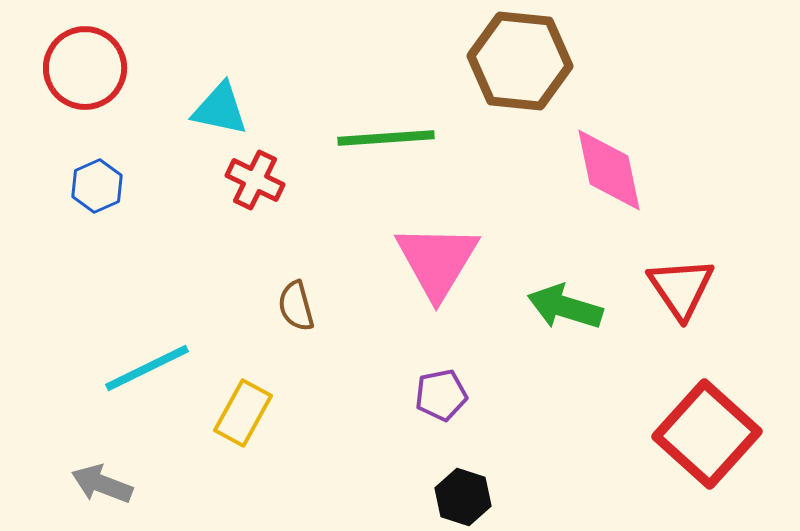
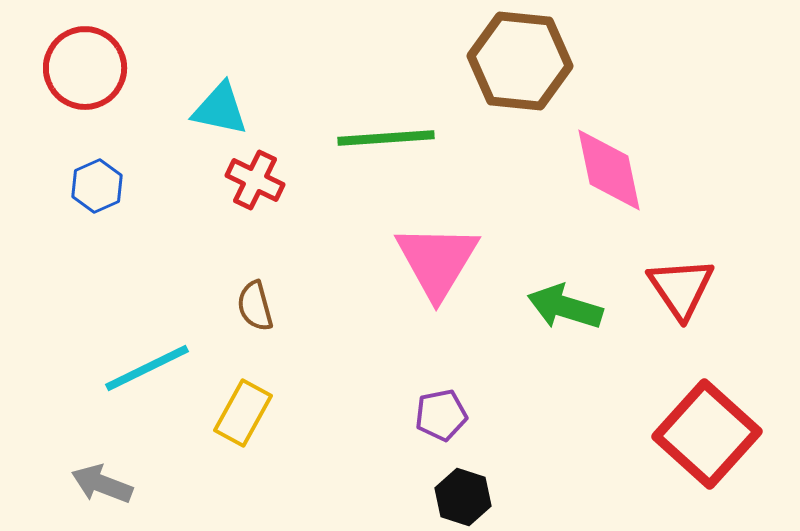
brown semicircle: moved 41 px left
purple pentagon: moved 20 px down
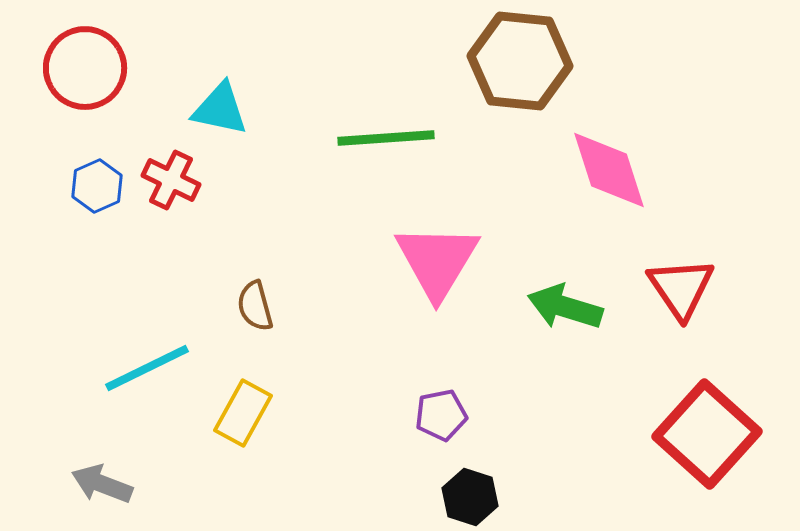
pink diamond: rotated 6 degrees counterclockwise
red cross: moved 84 px left
black hexagon: moved 7 px right
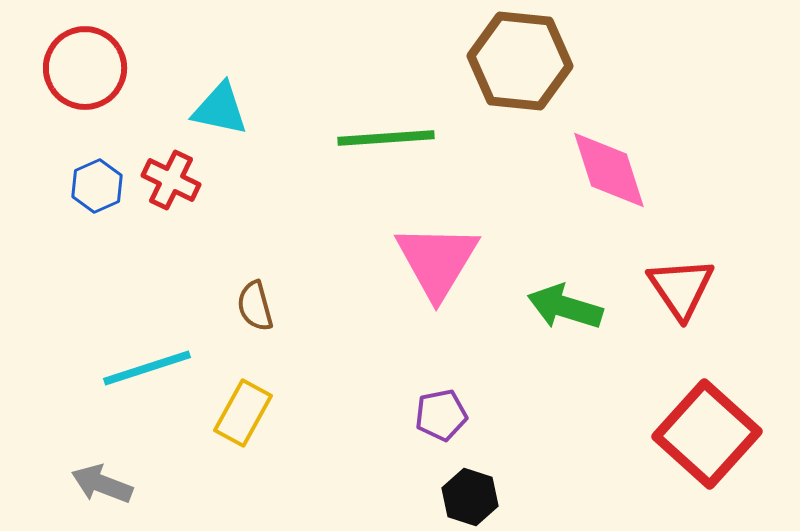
cyan line: rotated 8 degrees clockwise
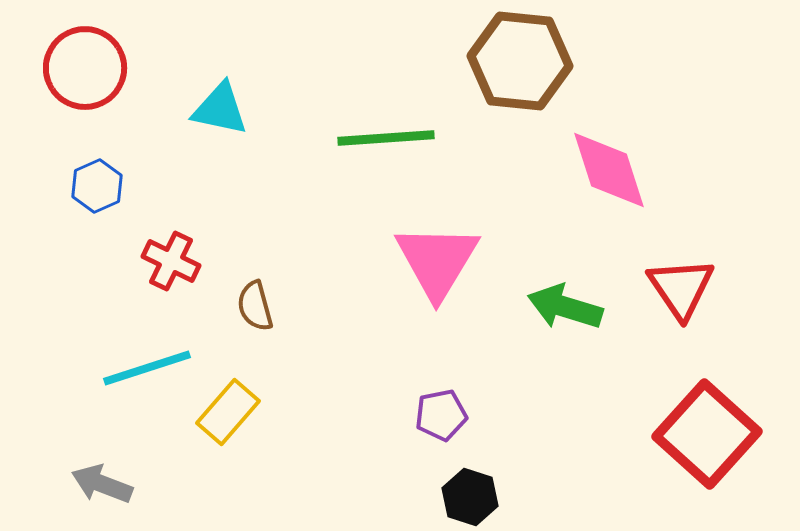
red cross: moved 81 px down
yellow rectangle: moved 15 px left, 1 px up; rotated 12 degrees clockwise
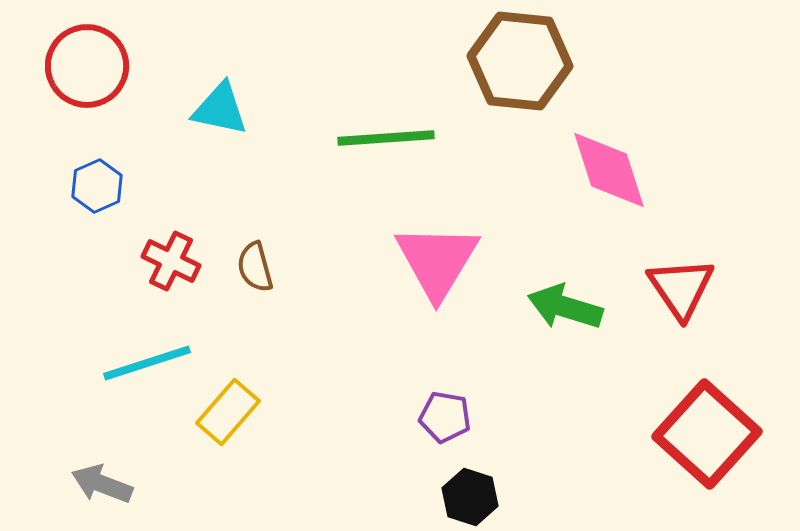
red circle: moved 2 px right, 2 px up
brown semicircle: moved 39 px up
cyan line: moved 5 px up
purple pentagon: moved 4 px right, 2 px down; rotated 21 degrees clockwise
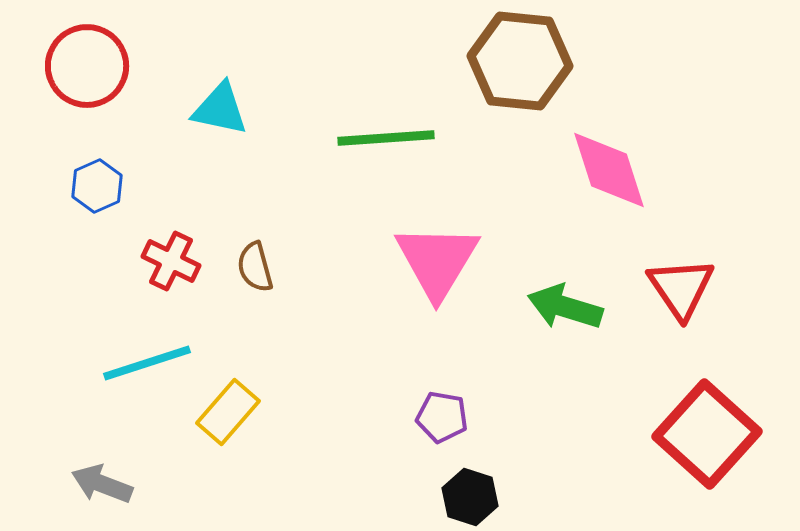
purple pentagon: moved 3 px left
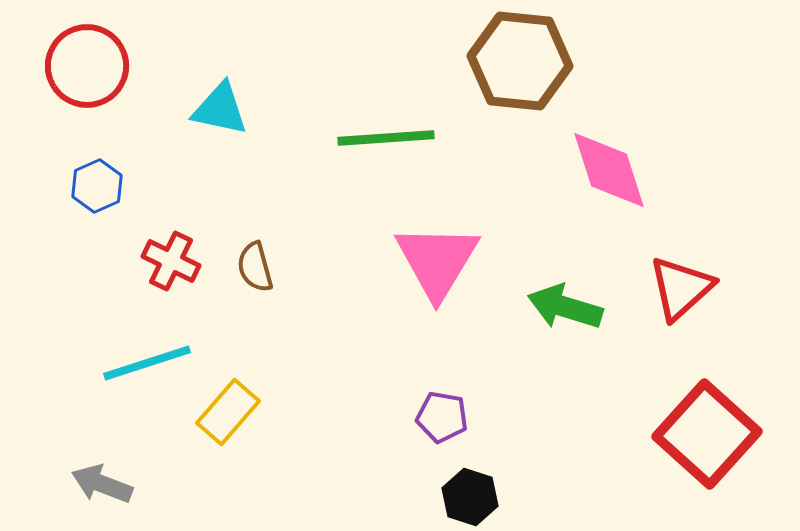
red triangle: rotated 22 degrees clockwise
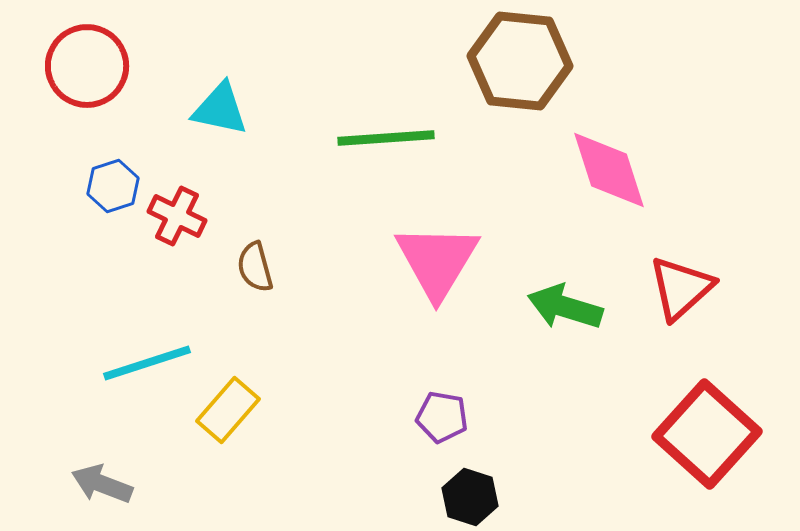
blue hexagon: moved 16 px right; rotated 6 degrees clockwise
red cross: moved 6 px right, 45 px up
yellow rectangle: moved 2 px up
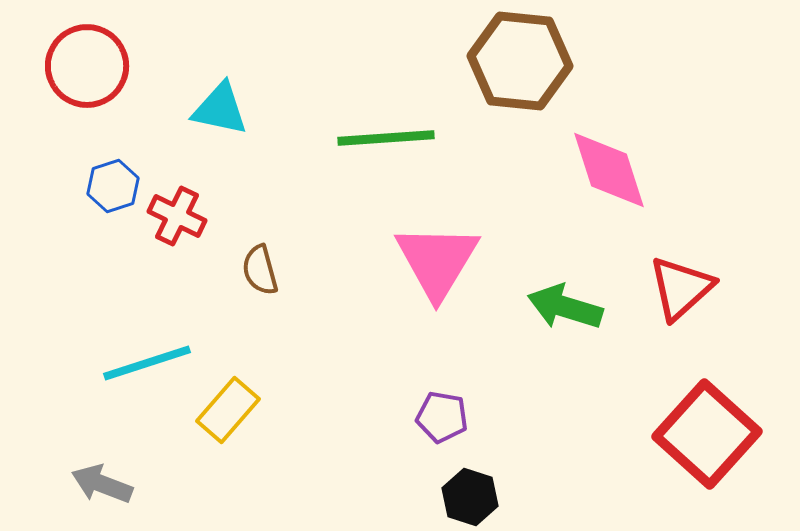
brown semicircle: moved 5 px right, 3 px down
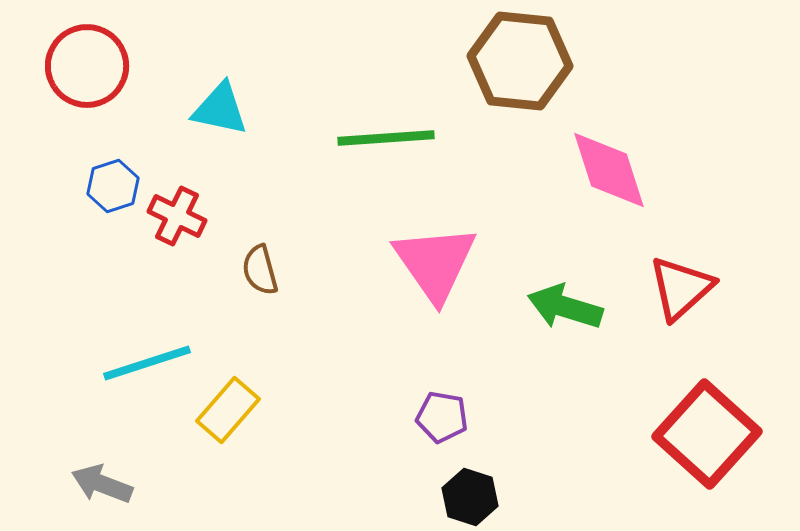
pink triangle: moved 2 px left, 2 px down; rotated 6 degrees counterclockwise
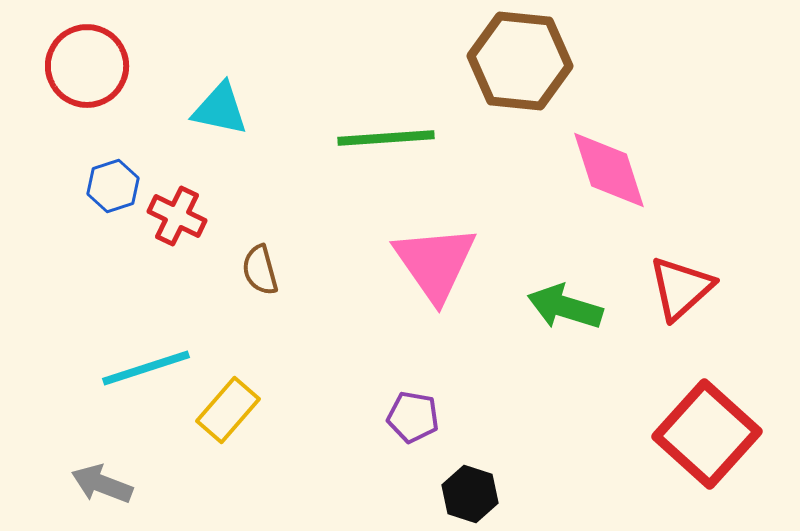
cyan line: moved 1 px left, 5 px down
purple pentagon: moved 29 px left
black hexagon: moved 3 px up
